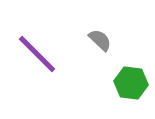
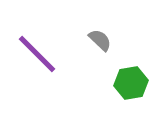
green hexagon: rotated 16 degrees counterclockwise
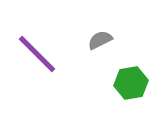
gray semicircle: rotated 70 degrees counterclockwise
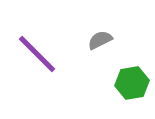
green hexagon: moved 1 px right
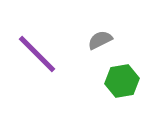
green hexagon: moved 10 px left, 2 px up
